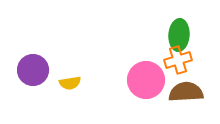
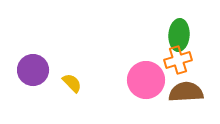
yellow semicircle: moved 2 px right; rotated 125 degrees counterclockwise
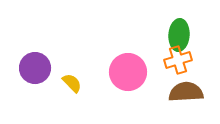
purple circle: moved 2 px right, 2 px up
pink circle: moved 18 px left, 8 px up
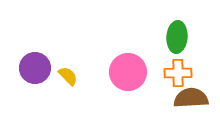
green ellipse: moved 2 px left, 2 px down
orange cross: moved 13 px down; rotated 16 degrees clockwise
yellow semicircle: moved 4 px left, 7 px up
brown semicircle: moved 5 px right, 6 px down
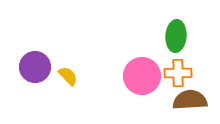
green ellipse: moved 1 px left, 1 px up
purple circle: moved 1 px up
pink circle: moved 14 px right, 4 px down
brown semicircle: moved 1 px left, 2 px down
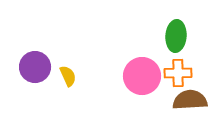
yellow semicircle: rotated 20 degrees clockwise
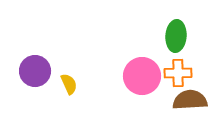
purple circle: moved 4 px down
yellow semicircle: moved 1 px right, 8 px down
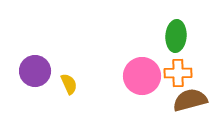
brown semicircle: rotated 12 degrees counterclockwise
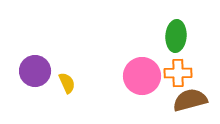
yellow semicircle: moved 2 px left, 1 px up
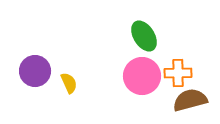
green ellipse: moved 32 px left; rotated 36 degrees counterclockwise
yellow semicircle: moved 2 px right
